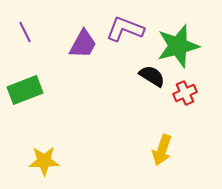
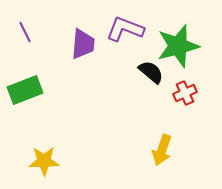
purple trapezoid: rotated 24 degrees counterclockwise
black semicircle: moved 1 px left, 4 px up; rotated 8 degrees clockwise
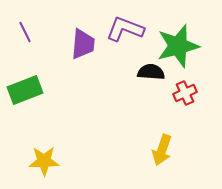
black semicircle: rotated 36 degrees counterclockwise
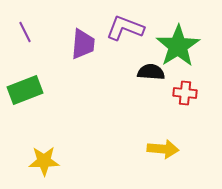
purple L-shape: moved 1 px up
green star: rotated 18 degrees counterclockwise
red cross: rotated 30 degrees clockwise
yellow arrow: moved 1 px right, 1 px up; rotated 104 degrees counterclockwise
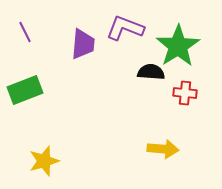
yellow star: rotated 16 degrees counterclockwise
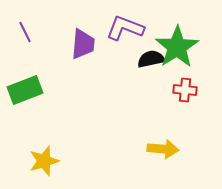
green star: moved 1 px left, 1 px down
black semicircle: moved 13 px up; rotated 16 degrees counterclockwise
red cross: moved 3 px up
